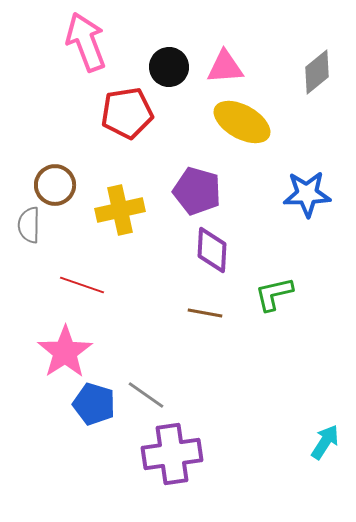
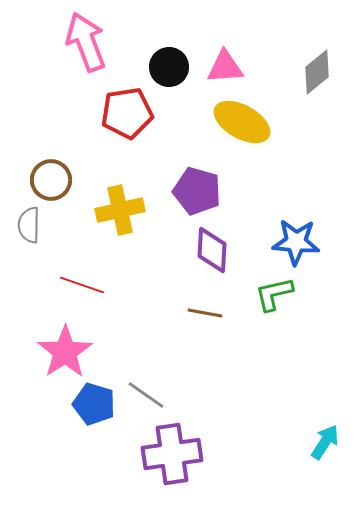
brown circle: moved 4 px left, 5 px up
blue star: moved 11 px left, 48 px down; rotated 6 degrees clockwise
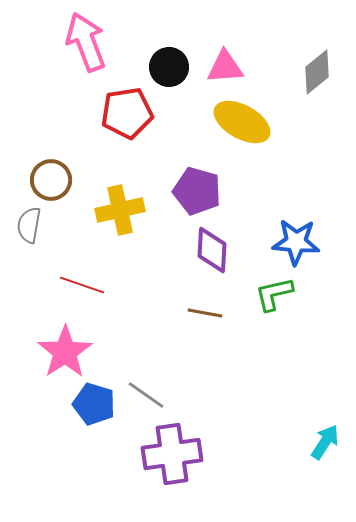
gray semicircle: rotated 9 degrees clockwise
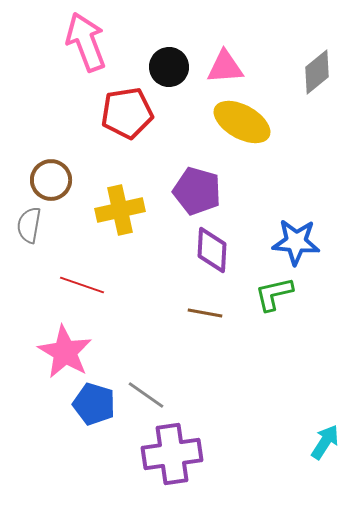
pink star: rotated 8 degrees counterclockwise
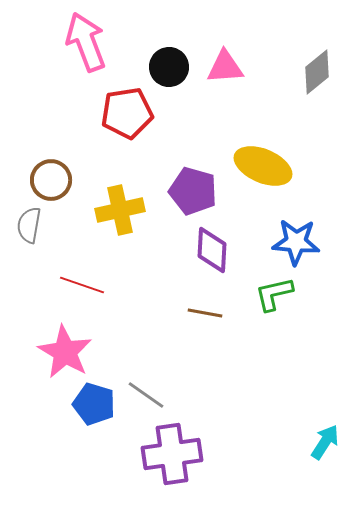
yellow ellipse: moved 21 px right, 44 px down; rotated 6 degrees counterclockwise
purple pentagon: moved 4 px left
